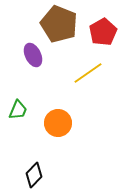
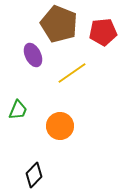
red pentagon: rotated 24 degrees clockwise
yellow line: moved 16 px left
orange circle: moved 2 px right, 3 px down
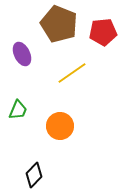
purple ellipse: moved 11 px left, 1 px up
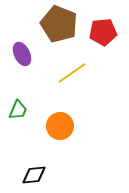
black diamond: rotated 40 degrees clockwise
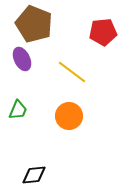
brown pentagon: moved 25 px left
purple ellipse: moved 5 px down
yellow line: moved 1 px up; rotated 72 degrees clockwise
orange circle: moved 9 px right, 10 px up
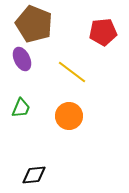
green trapezoid: moved 3 px right, 2 px up
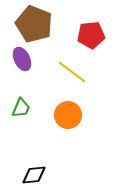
red pentagon: moved 12 px left, 3 px down
orange circle: moved 1 px left, 1 px up
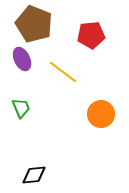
yellow line: moved 9 px left
green trapezoid: rotated 45 degrees counterclockwise
orange circle: moved 33 px right, 1 px up
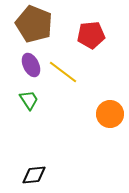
purple ellipse: moved 9 px right, 6 px down
green trapezoid: moved 8 px right, 8 px up; rotated 10 degrees counterclockwise
orange circle: moved 9 px right
